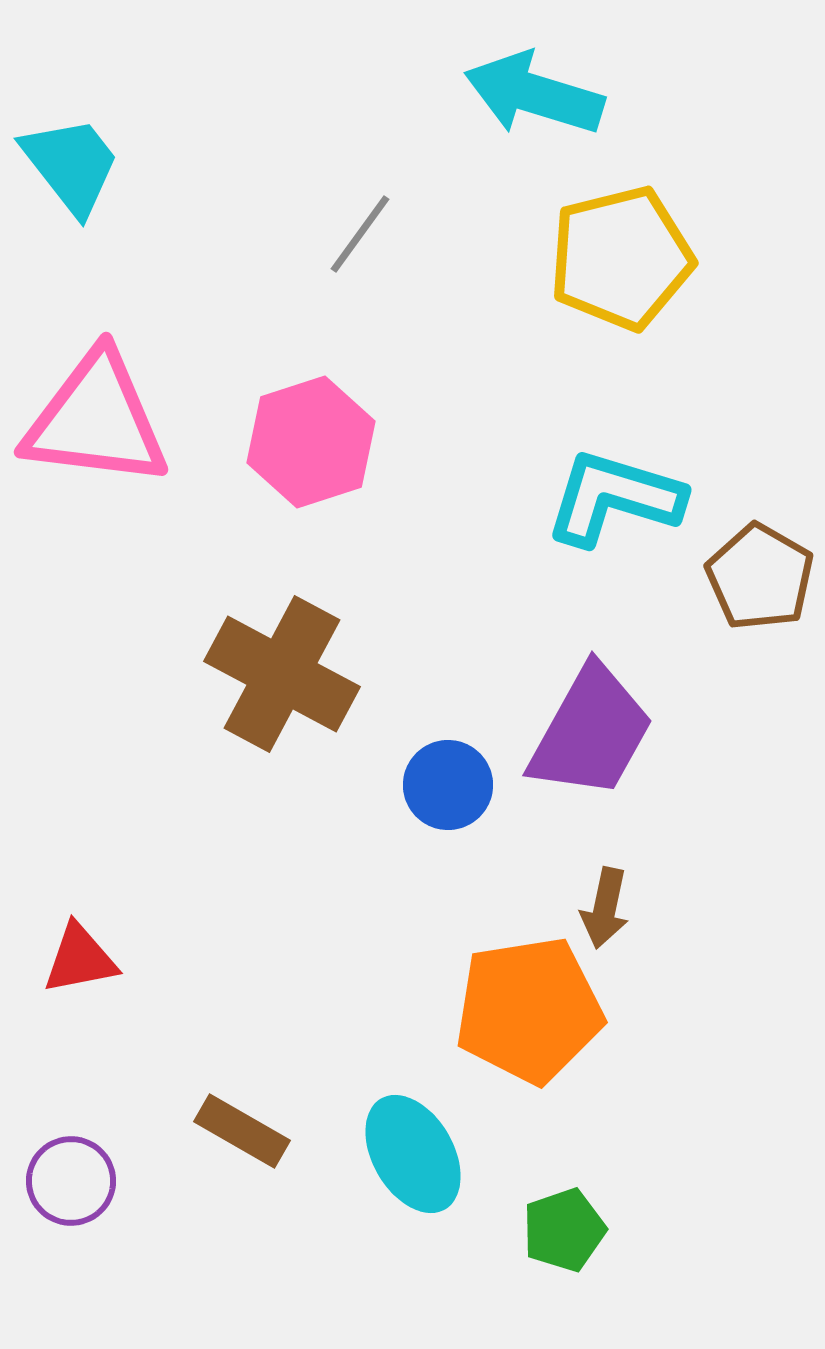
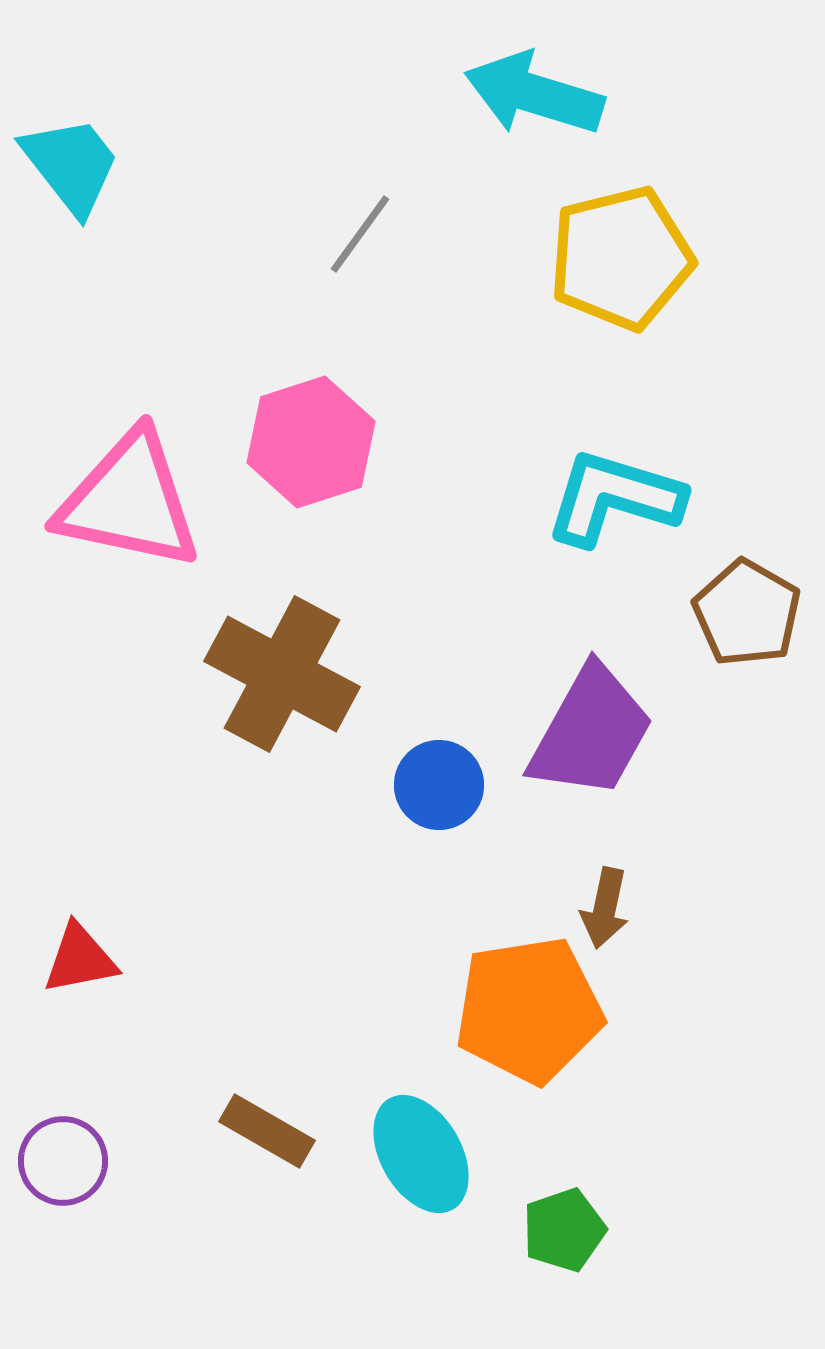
pink triangle: moved 33 px right, 81 px down; rotated 5 degrees clockwise
brown pentagon: moved 13 px left, 36 px down
blue circle: moved 9 px left
brown rectangle: moved 25 px right
cyan ellipse: moved 8 px right
purple circle: moved 8 px left, 20 px up
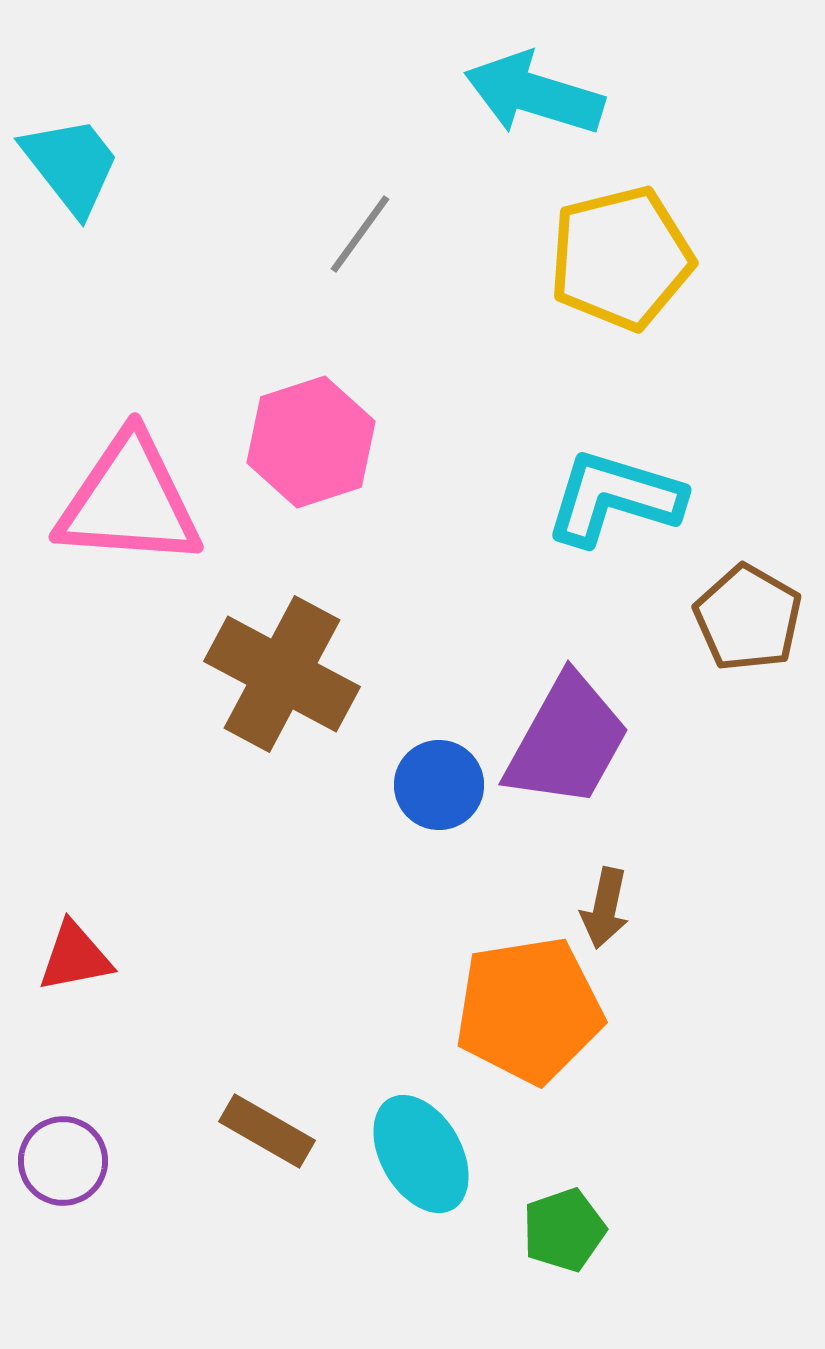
pink triangle: rotated 8 degrees counterclockwise
brown pentagon: moved 1 px right, 5 px down
purple trapezoid: moved 24 px left, 9 px down
red triangle: moved 5 px left, 2 px up
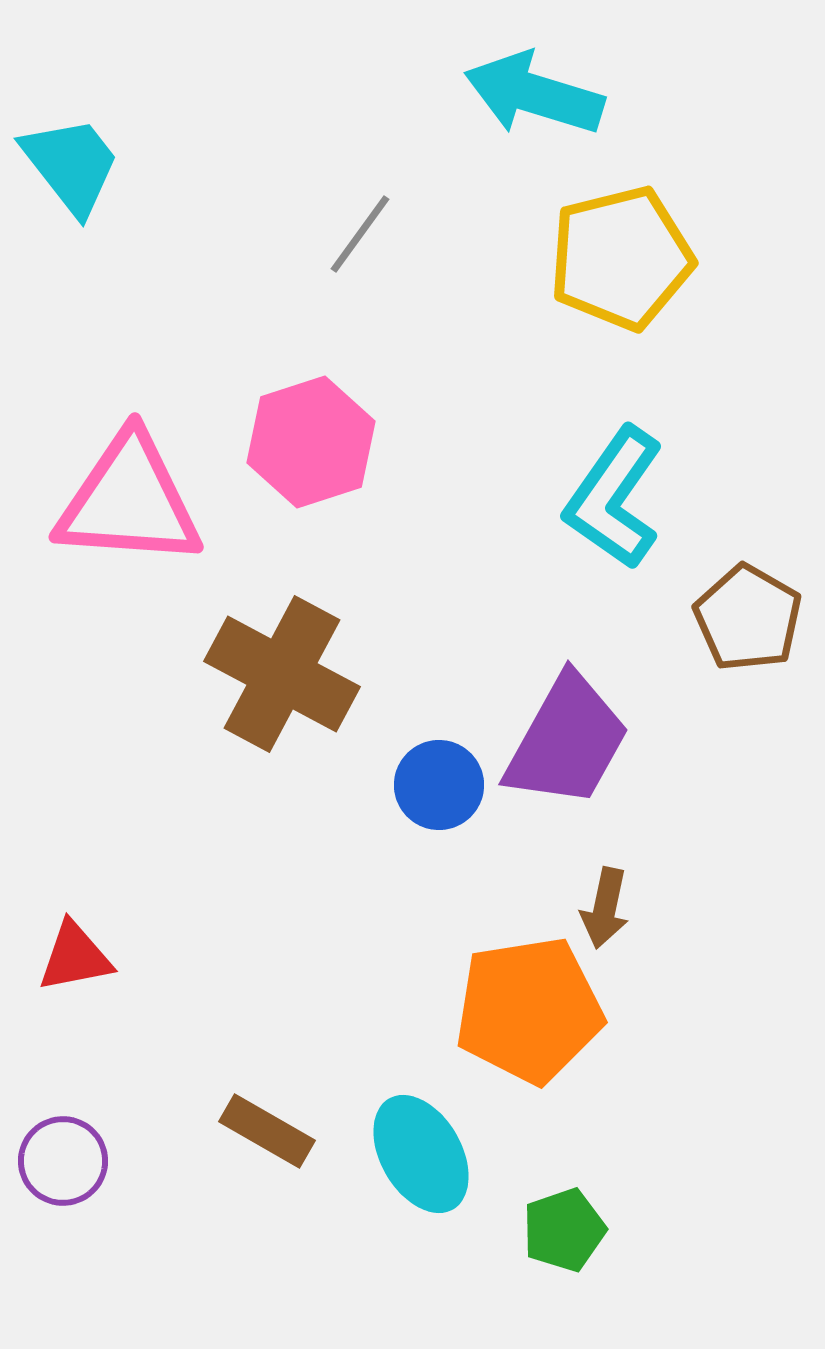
cyan L-shape: rotated 72 degrees counterclockwise
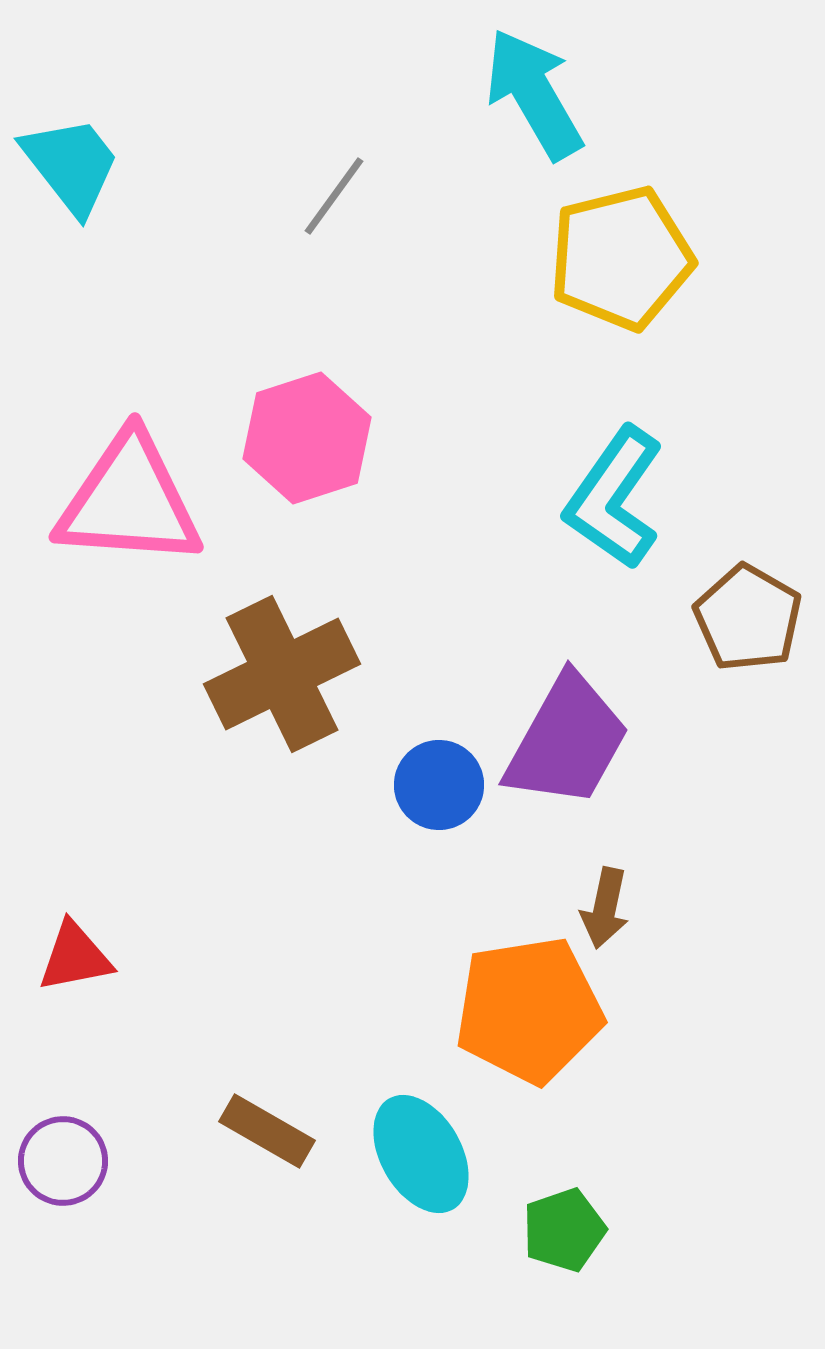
cyan arrow: rotated 43 degrees clockwise
gray line: moved 26 px left, 38 px up
pink hexagon: moved 4 px left, 4 px up
brown cross: rotated 36 degrees clockwise
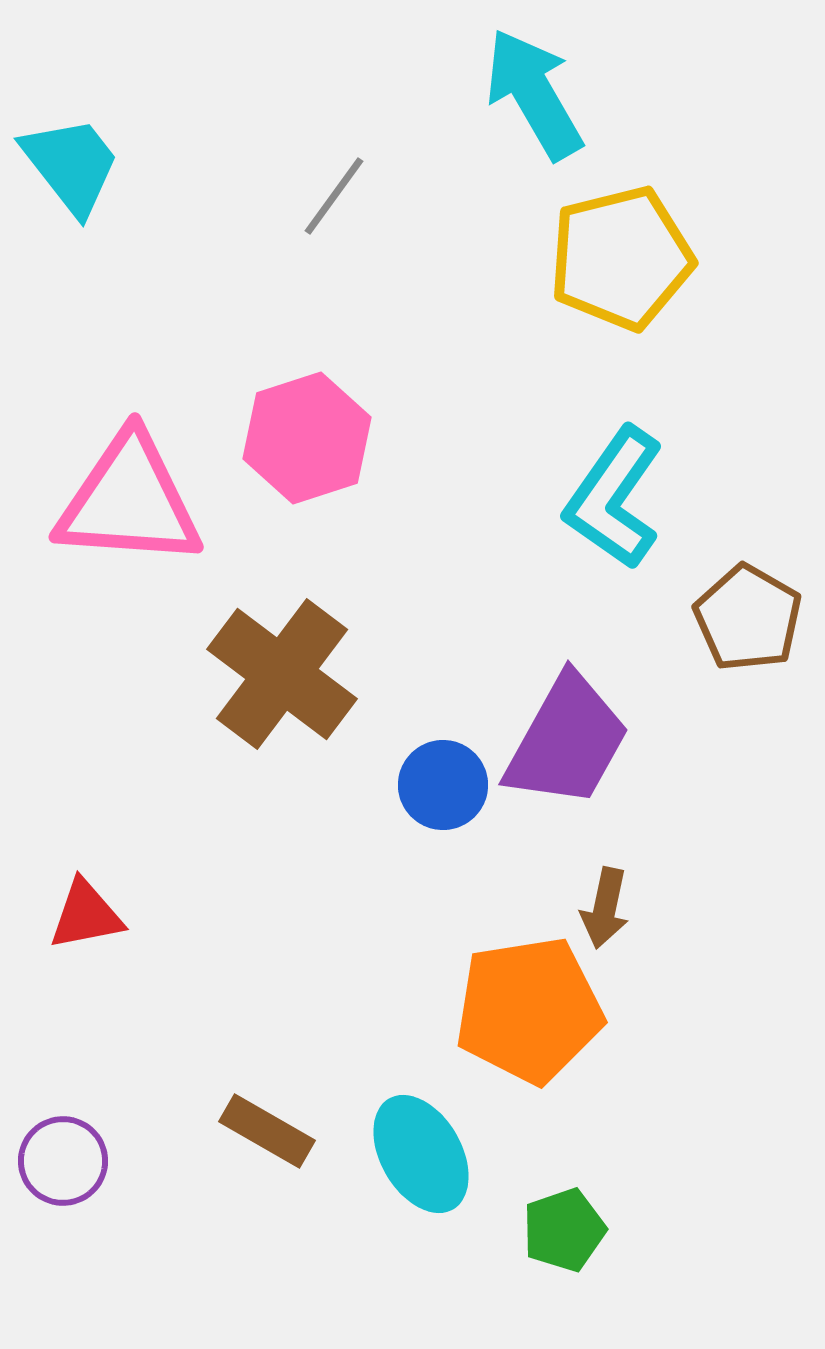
brown cross: rotated 27 degrees counterclockwise
blue circle: moved 4 px right
red triangle: moved 11 px right, 42 px up
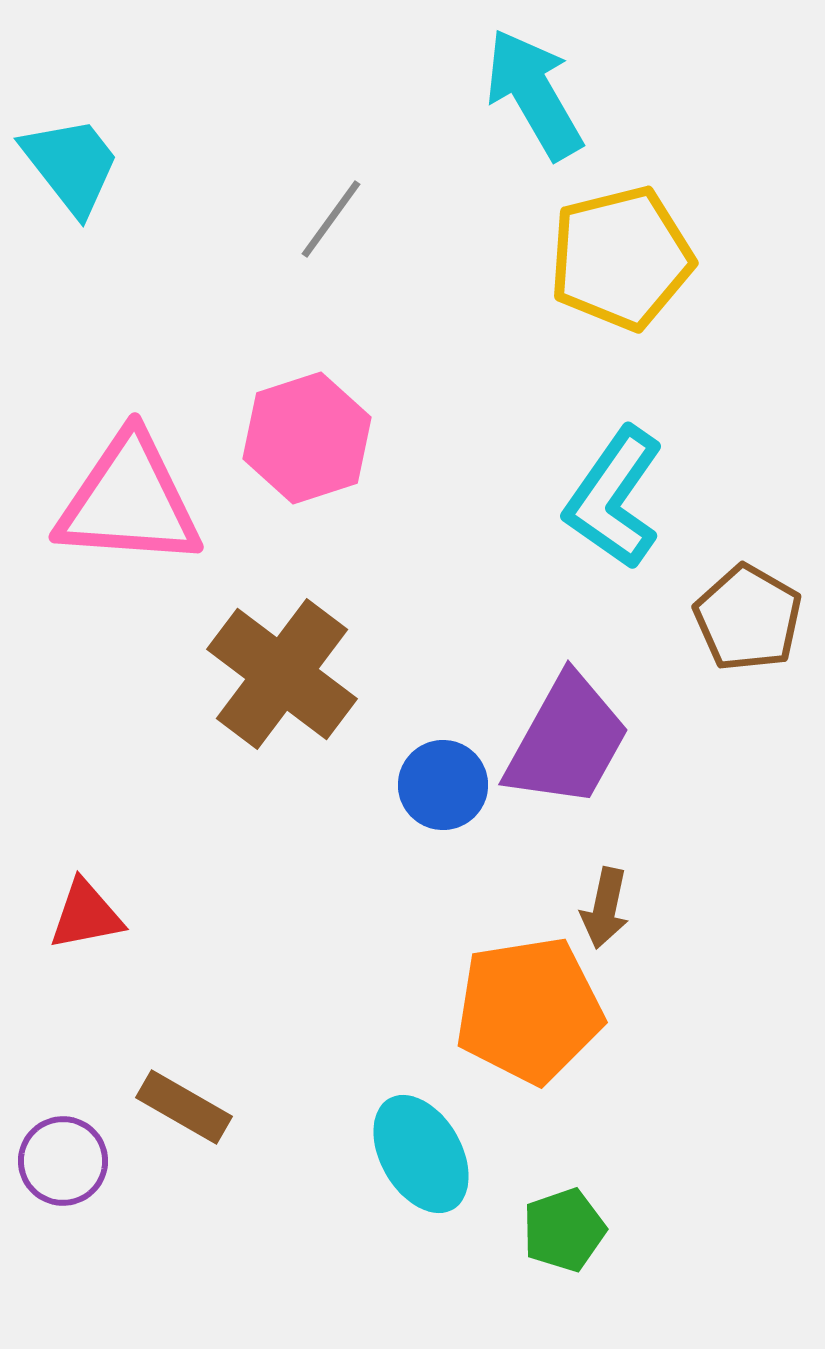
gray line: moved 3 px left, 23 px down
brown rectangle: moved 83 px left, 24 px up
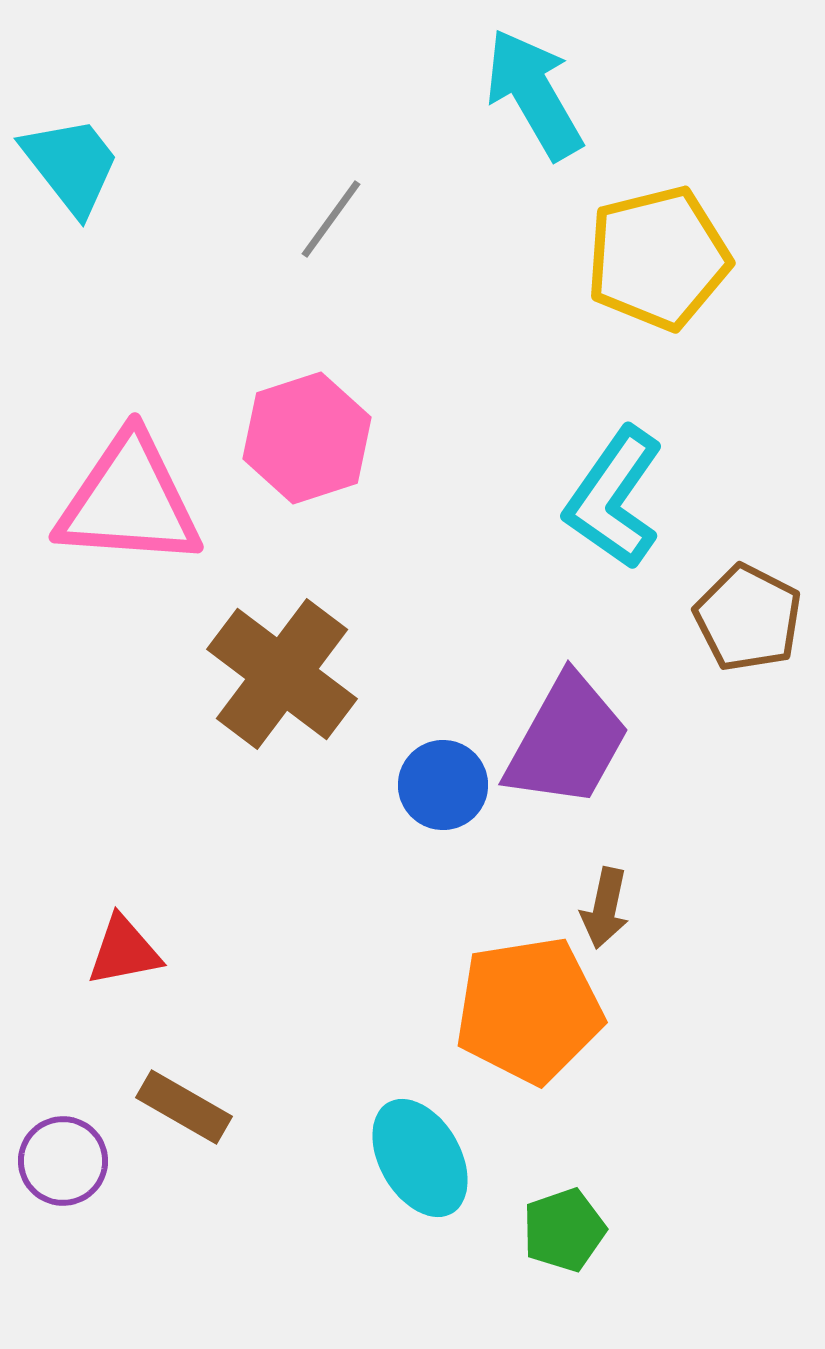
yellow pentagon: moved 37 px right
brown pentagon: rotated 3 degrees counterclockwise
red triangle: moved 38 px right, 36 px down
cyan ellipse: moved 1 px left, 4 px down
